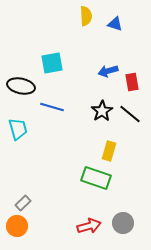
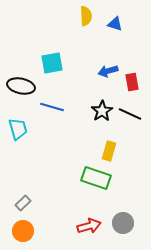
black line: rotated 15 degrees counterclockwise
orange circle: moved 6 px right, 5 px down
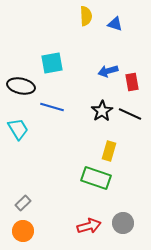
cyan trapezoid: rotated 15 degrees counterclockwise
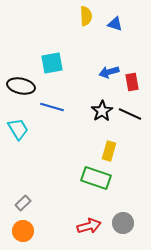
blue arrow: moved 1 px right, 1 px down
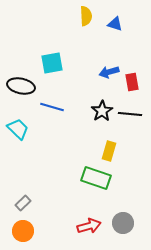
black line: rotated 20 degrees counterclockwise
cyan trapezoid: rotated 15 degrees counterclockwise
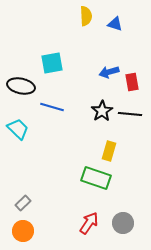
red arrow: moved 3 px up; rotated 40 degrees counterclockwise
